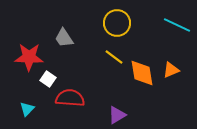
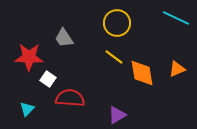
cyan line: moved 1 px left, 7 px up
orange triangle: moved 6 px right, 1 px up
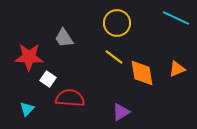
purple triangle: moved 4 px right, 3 px up
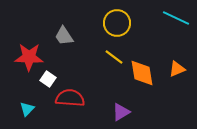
gray trapezoid: moved 2 px up
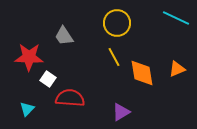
yellow line: rotated 24 degrees clockwise
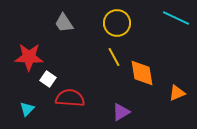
gray trapezoid: moved 13 px up
orange triangle: moved 24 px down
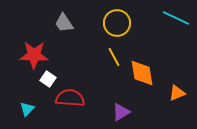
red star: moved 5 px right, 2 px up
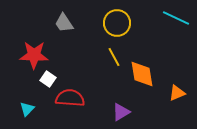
orange diamond: moved 1 px down
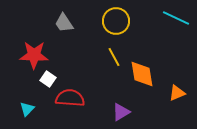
yellow circle: moved 1 px left, 2 px up
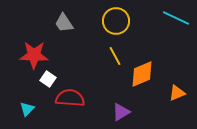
yellow line: moved 1 px right, 1 px up
orange diamond: rotated 76 degrees clockwise
